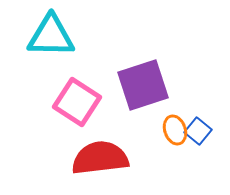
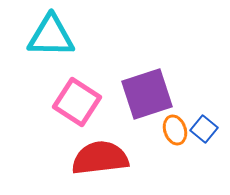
purple square: moved 4 px right, 9 px down
blue square: moved 6 px right, 2 px up
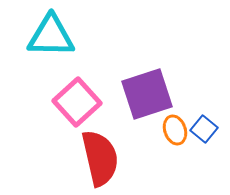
pink square: rotated 15 degrees clockwise
red semicircle: rotated 84 degrees clockwise
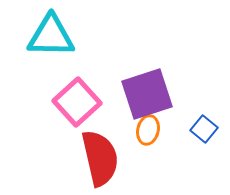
orange ellipse: moved 27 px left; rotated 32 degrees clockwise
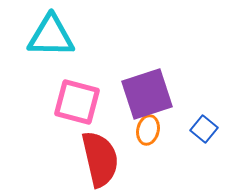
pink square: rotated 33 degrees counterclockwise
red semicircle: moved 1 px down
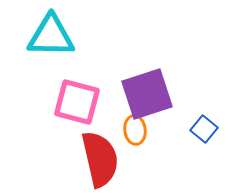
orange ellipse: moved 13 px left; rotated 20 degrees counterclockwise
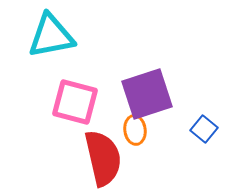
cyan triangle: rotated 12 degrees counterclockwise
pink square: moved 2 px left
red semicircle: moved 3 px right, 1 px up
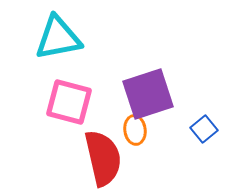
cyan triangle: moved 7 px right, 2 px down
purple square: moved 1 px right
pink square: moved 6 px left
blue square: rotated 12 degrees clockwise
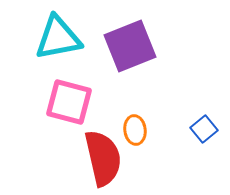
purple square: moved 18 px left, 48 px up; rotated 4 degrees counterclockwise
